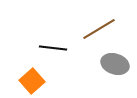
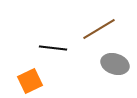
orange square: moved 2 px left; rotated 15 degrees clockwise
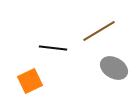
brown line: moved 2 px down
gray ellipse: moved 1 px left, 4 px down; rotated 12 degrees clockwise
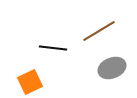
gray ellipse: moved 2 px left; rotated 52 degrees counterclockwise
orange square: moved 1 px down
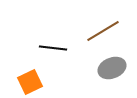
brown line: moved 4 px right
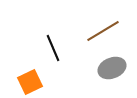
black line: rotated 60 degrees clockwise
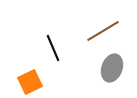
gray ellipse: rotated 48 degrees counterclockwise
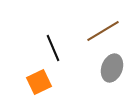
orange square: moved 9 px right
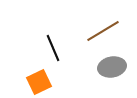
gray ellipse: moved 1 px up; rotated 60 degrees clockwise
